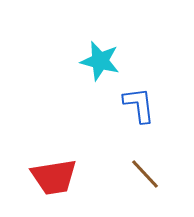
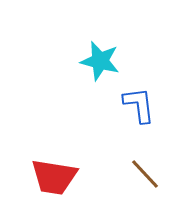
red trapezoid: rotated 18 degrees clockwise
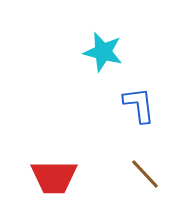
cyan star: moved 3 px right, 9 px up
red trapezoid: rotated 9 degrees counterclockwise
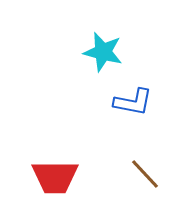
blue L-shape: moved 6 px left, 3 px up; rotated 108 degrees clockwise
red trapezoid: moved 1 px right
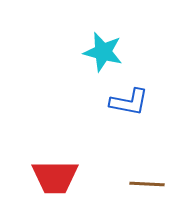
blue L-shape: moved 4 px left
brown line: moved 2 px right, 10 px down; rotated 44 degrees counterclockwise
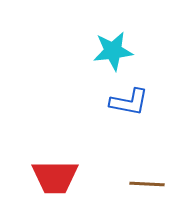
cyan star: moved 10 px right, 1 px up; rotated 21 degrees counterclockwise
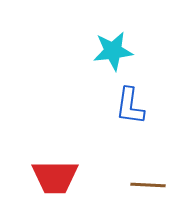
blue L-shape: moved 1 px right, 4 px down; rotated 87 degrees clockwise
brown line: moved 1 px right, 1 px down
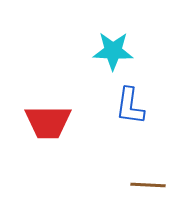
cyan star: rotated 9 degrees clockwise
red trapezoid: moved 7 px left, 55 px up
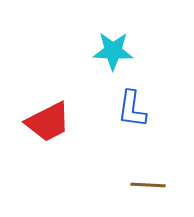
blue L-shape: moved 2 px right, 3 px down
red trapezoid: rotated 27 degrees counterclockwise
